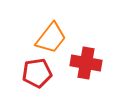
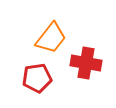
red pentagon: moved 5 px down
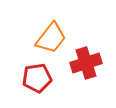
red cross: rotated 28 degrees counterclockwise
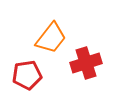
red pentagon: moved 10 px left, 3 px up
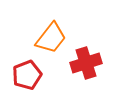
red pentagon: rotated 12 degrees counterclockwise
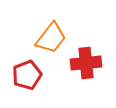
red cross: rotated 12 degrees clockwise
